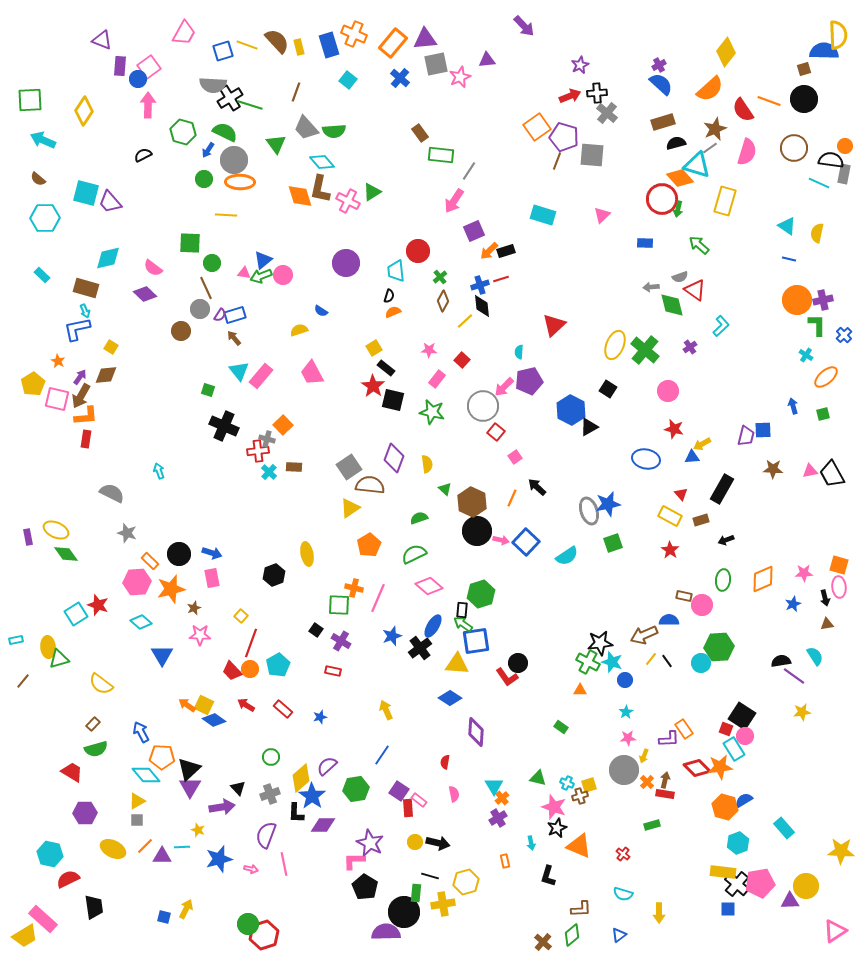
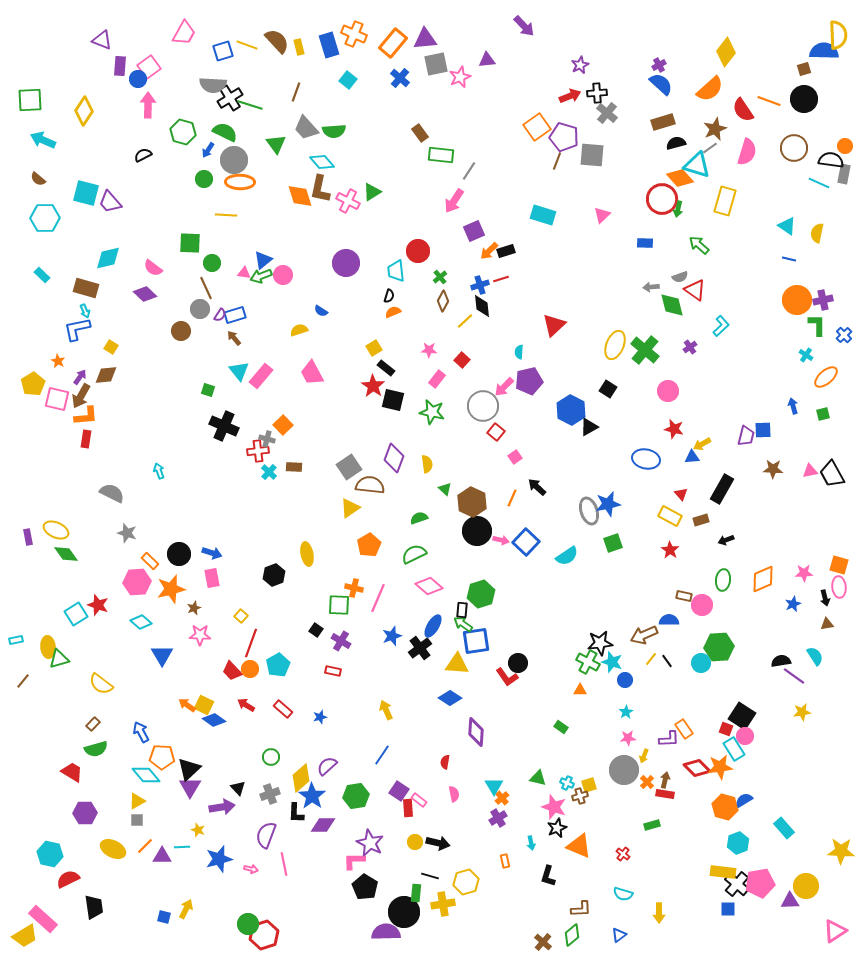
green hexagon at (356, 789): moved 7 px down
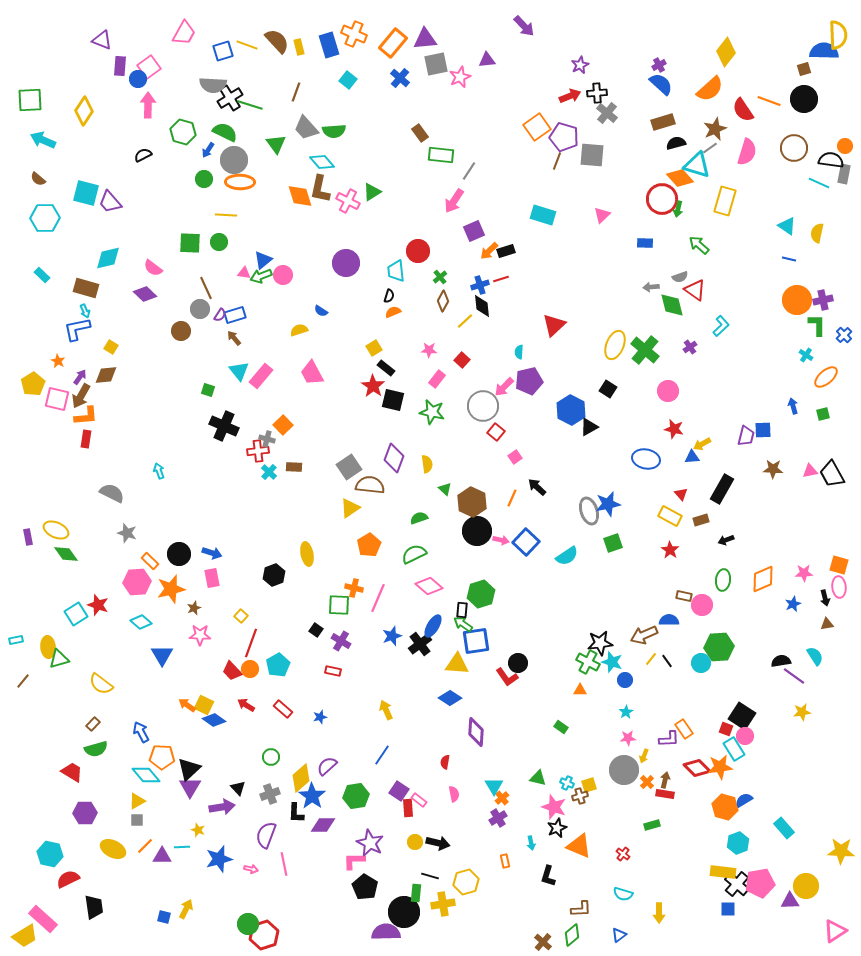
green circle at (212, 263): moved 7 px right, 21 px up
black cross at (420, 648): moved 4 px up
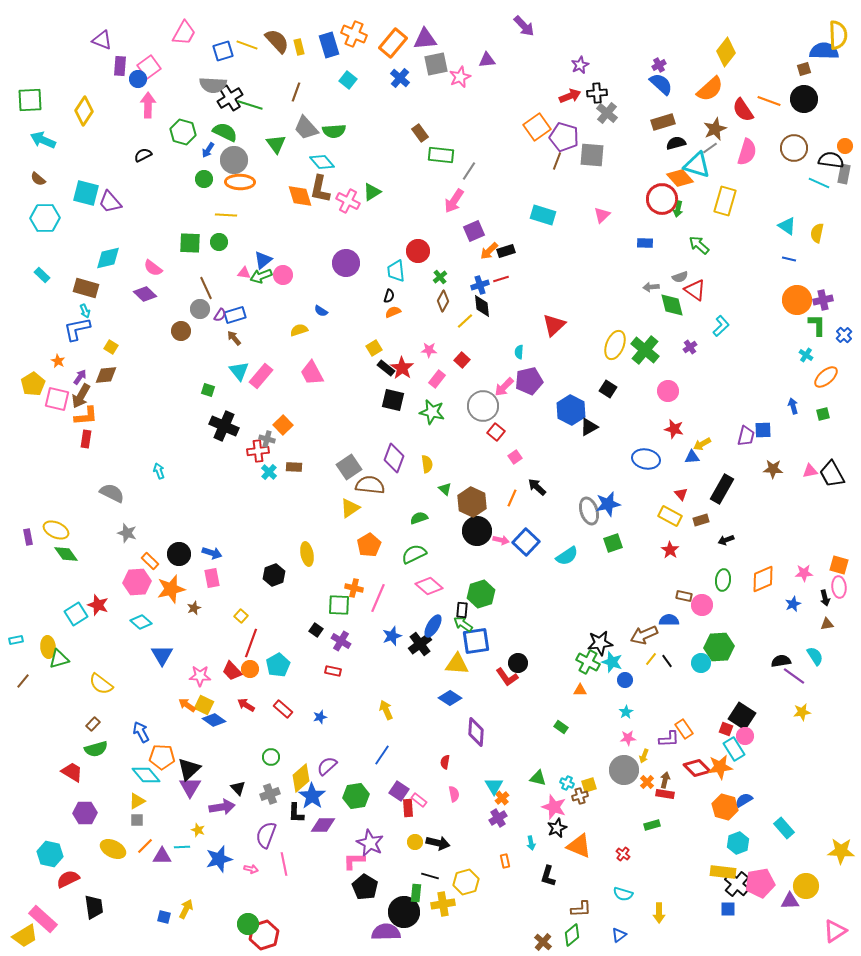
red star at (373, 386): moved 29 px right, 18 px up
pink star at (200, 635): moved 41 px down
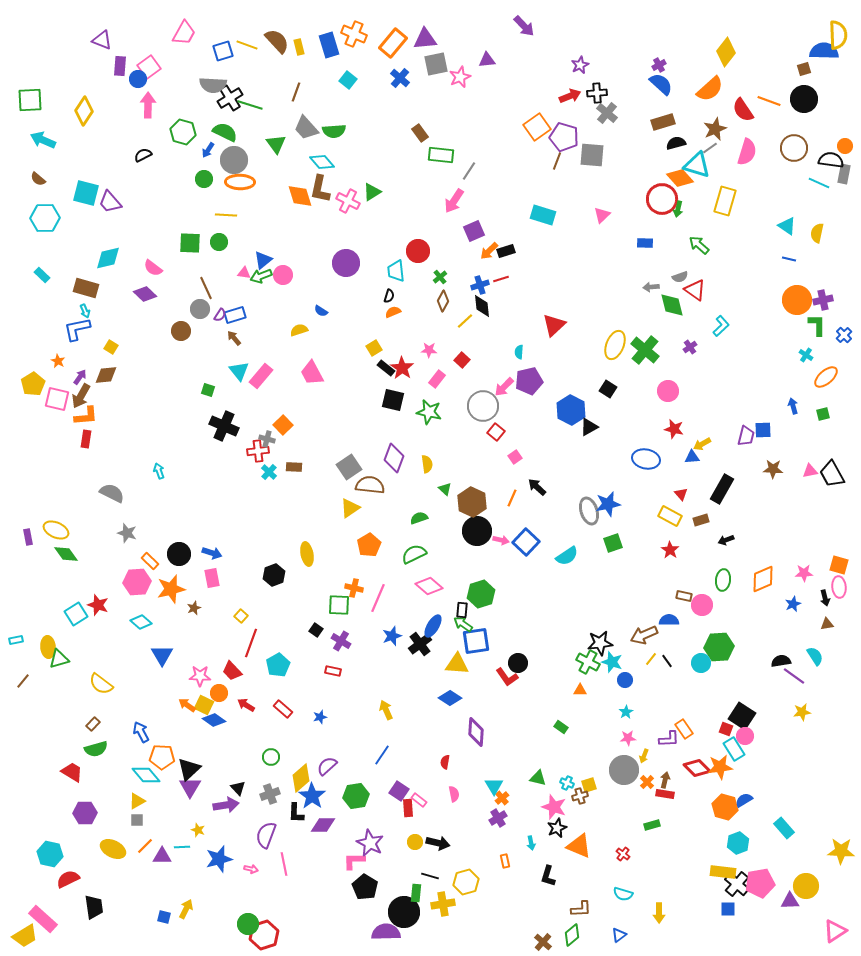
green star at (432, 412): moved 3 px left
orange circle at (250, 669): moved 31 px left, 24 px down
purple arrow at (222, 807): moved 4 px right, 2 px up
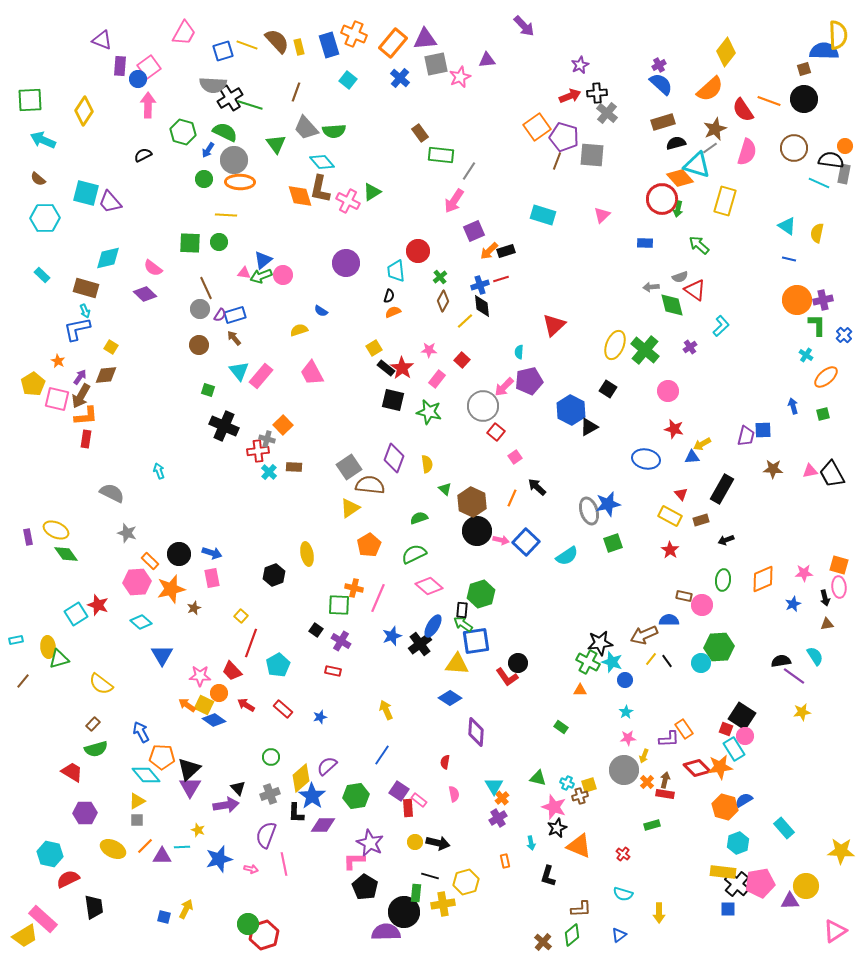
brown circle at (181, 331): moved 18 px right, 14 px down
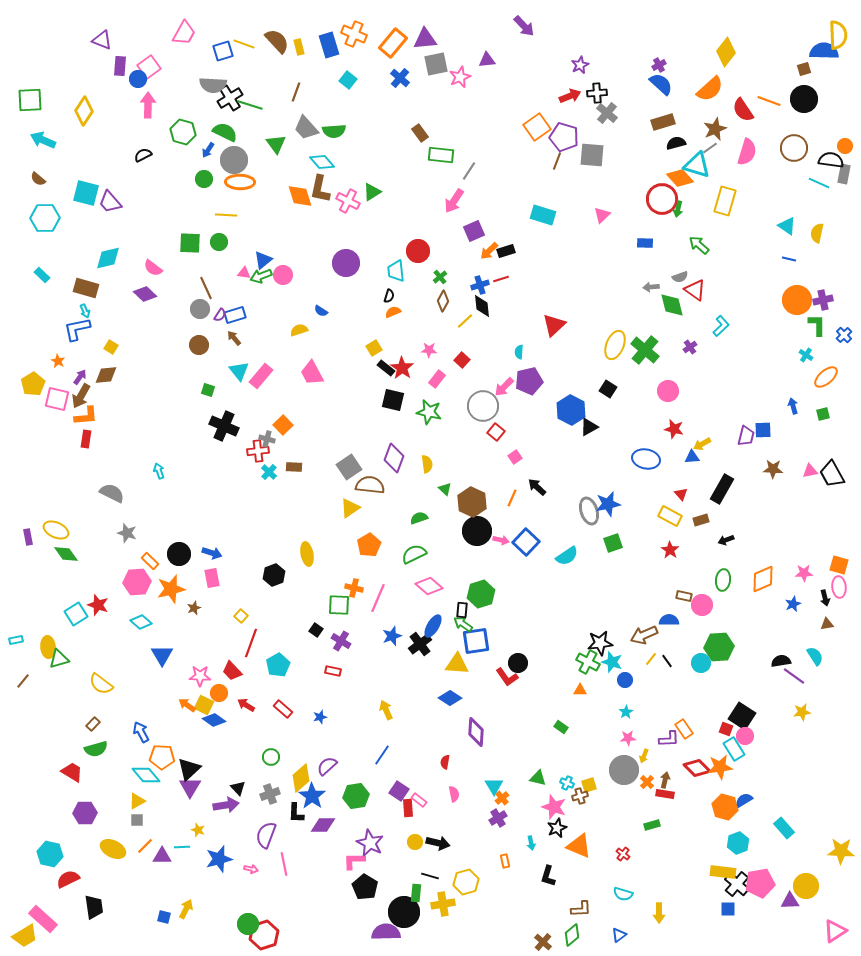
yellow line at (247, 45): moved 3 px left, 1 px up
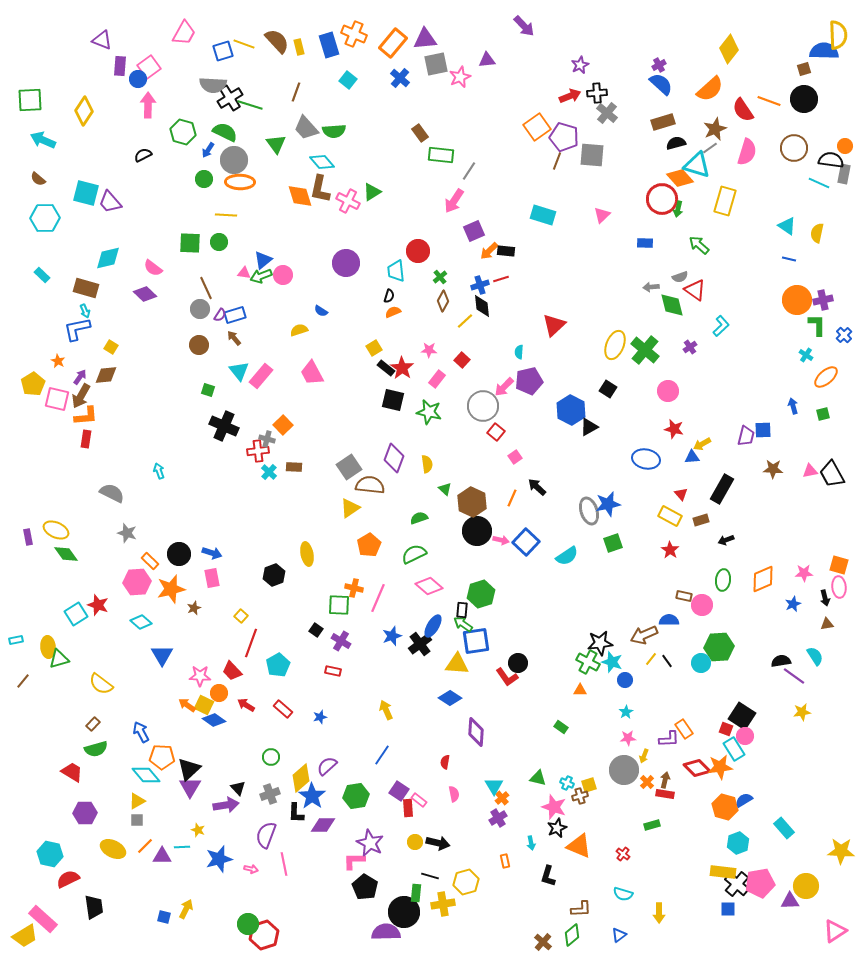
yellow diamond at (726, 52): moved 3 px right, 3 px up
black rectangle at (506, 251): rotated 24 degrees clockwise
